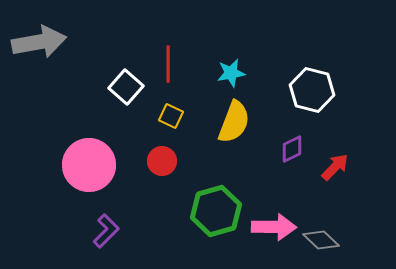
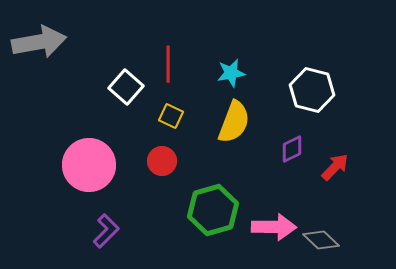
green hexagon: moved 3 px left, 1 px up
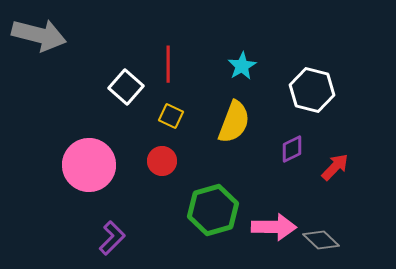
gray arrow: moved 7 px up; rotated 24 degrees clockwise
cyan star: moved 11 px right, 7 px up; rotated 20 degrees counterclockwise
purple L-shape: moved 6 px right, 7 px down
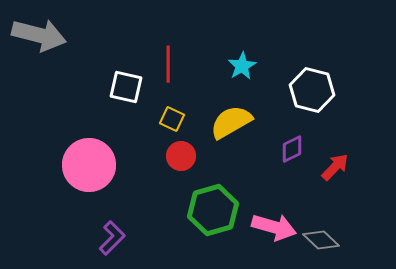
white square: rotated 28 degrees counterclockwise
yellow square: moved 1 px right, 3 px down
yellow semicircle: moved 3 px left; rotated 141 degrees counterclockwise
red circle: moved 19 px right, 5 px up
pink arrow: rotated 15 degrees clockwise
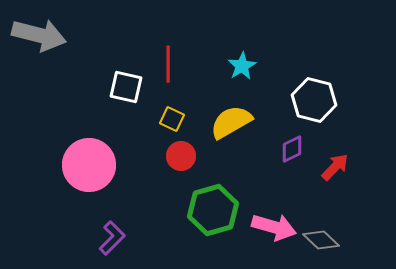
white hexagon: moved 2 px right, 10 px down
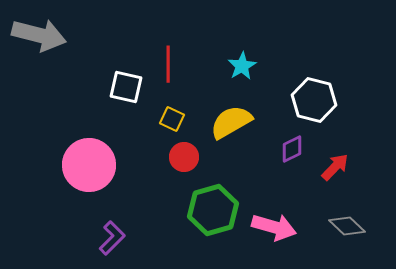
red circle: moved 3 px right, 1 px down
gray diamond: moved 26 px right, 14 px up
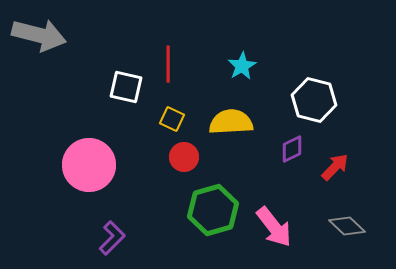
yellow semicircle: rotated 27 degrees clockwise
pink arrow: rotated 36 degrees clockwise
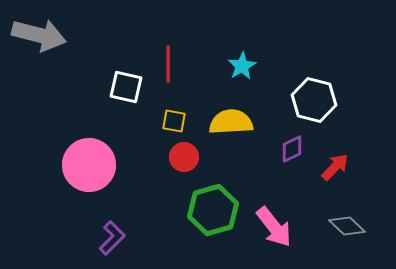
yellow square: moved 2 px right, 2 px down; rotated 15 degrees counterclockwise
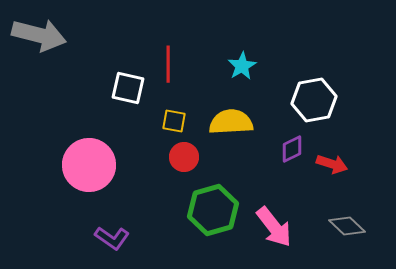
white square: moved 2 px right, 1 px down
white hexagon: rotated 24 degrees counterclockwise
red arrow: moved 3 px left, 3 px up; rotated 64 degrees clockwise
purple L-shape: rotated 80 degrees clockwise
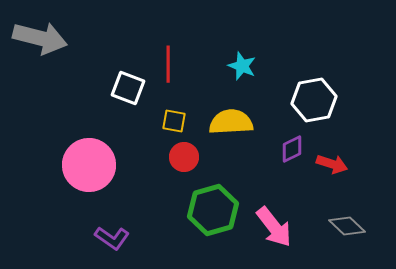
gray arrow: moved 1 px right, 3 px down
cyan star: rotated 20 degrees counterclockwise
white square: rotated 8 degrees clockwise
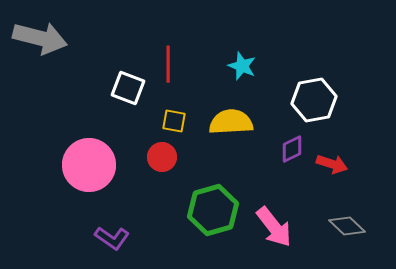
red circle: moved 22 px left
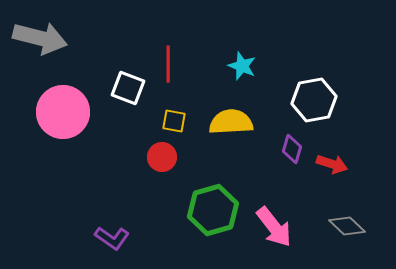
purple diamond: rotated 48 degrees counterclockwise
pink circle: moved 26 px left, 53 px up
